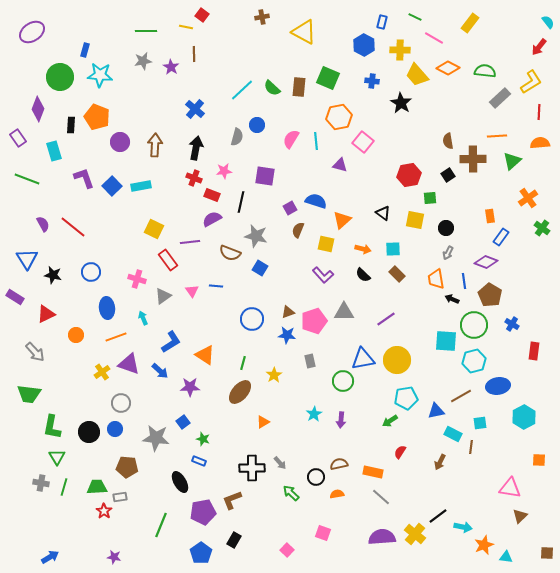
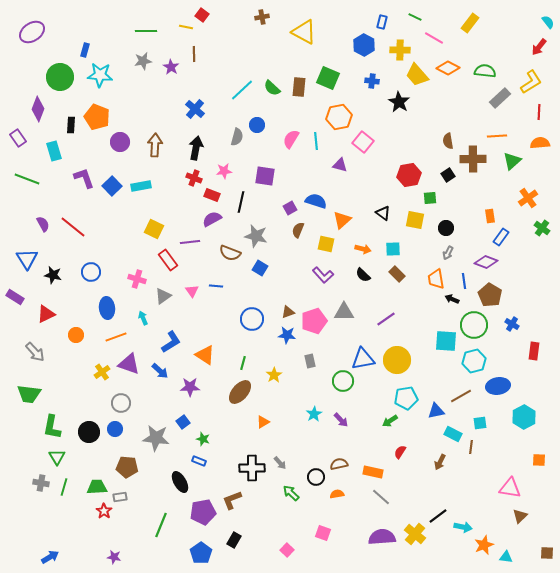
black star at (401, 103): moved 2 px left, 1 px up
purple arrow at (341, 420): rotated 49 degrees counterclockwise
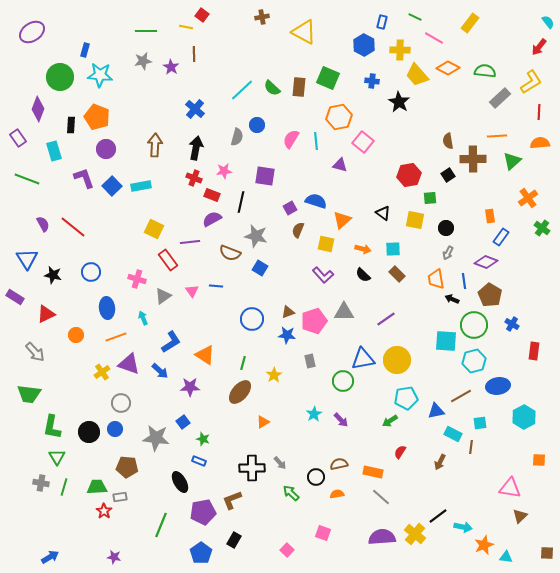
purple circle at (120, 142): moved 14 px left, 7 px down
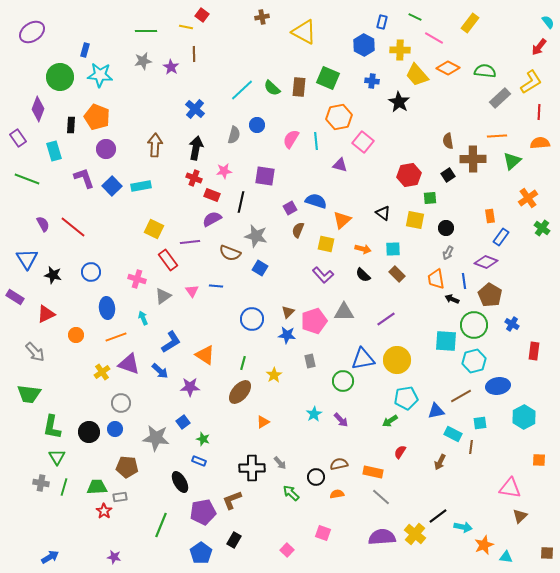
gray semicircle at (237, 137): moved 3 px left, 2 px up
brown triangle at (288, 312): rotated 24 degrees counterclockwise
